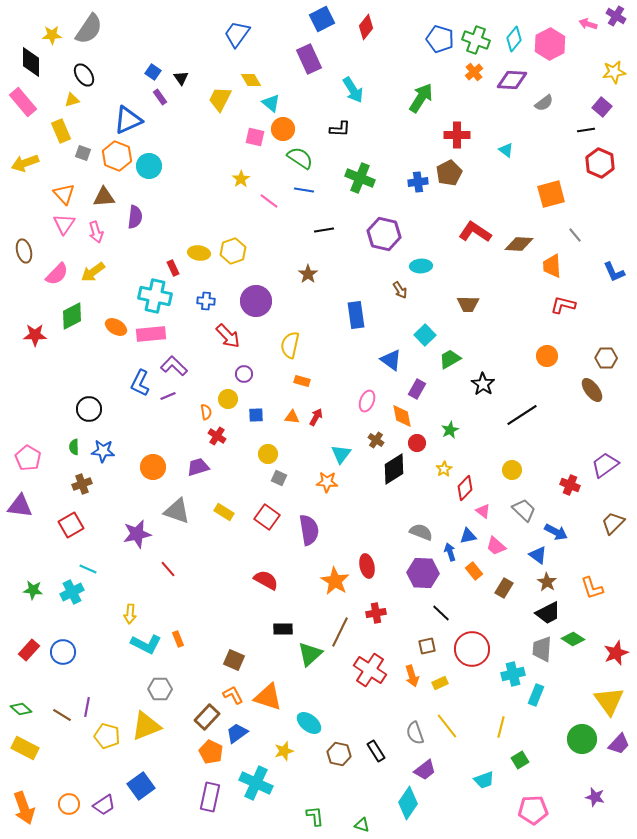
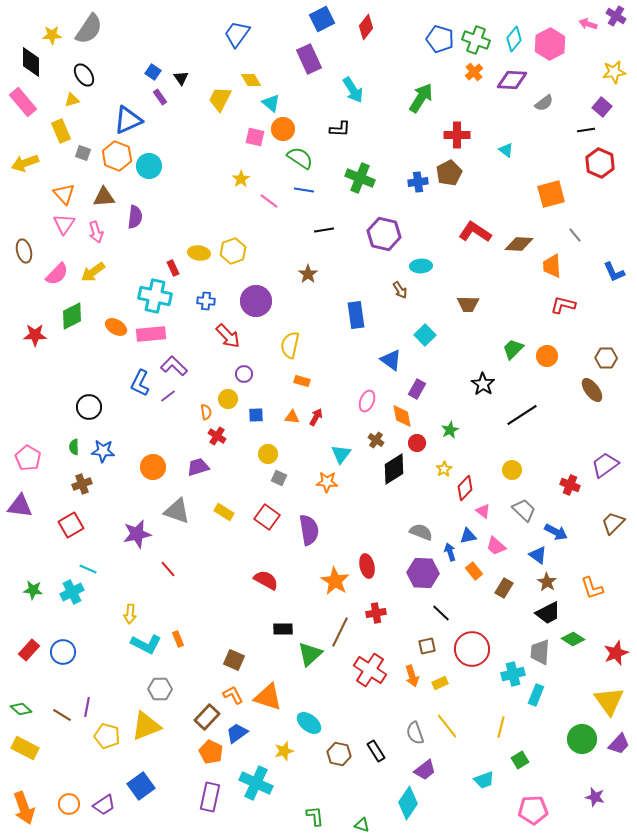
green trapezoid at (450, 359): moved 63 px right, 10 px up; rotated 15 degrees counterclockwise
purple line at (168, 396): rotated 14 degrees counterclockwise
black circle at (89, 409): moved 2 px up
gray trapezoid at (542, 649): moved 2 px left, 3 px down
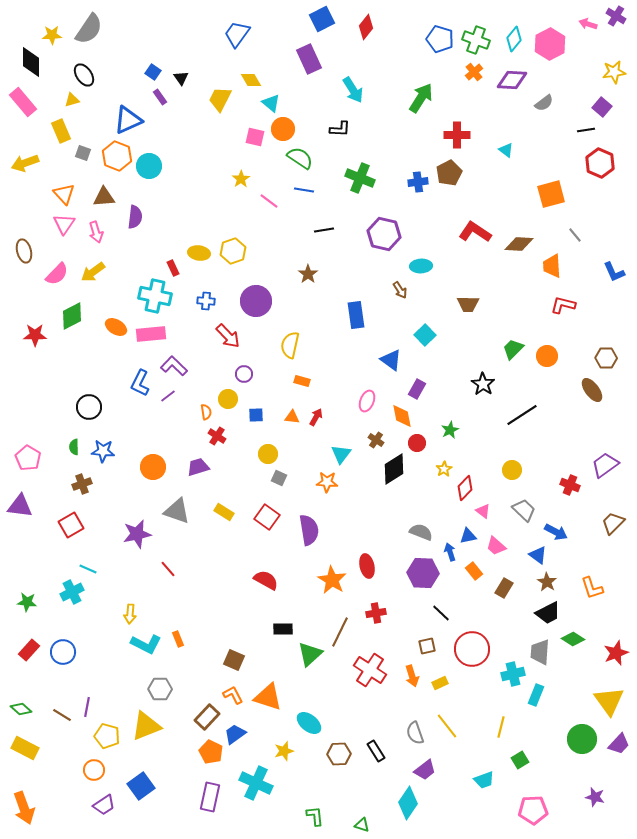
orange star at (335, 581): moved 3 px left, 1 px up
green star at (33, 590): moved 6 px left, 12 px down
blue trapezoid at (237, 733): moved 2 px left, 1 px down
brown hexagon at (339, 754): rotated 15 degrees counterclockwise
orange circle at (69, 804): moved 25 px right, 34 px up
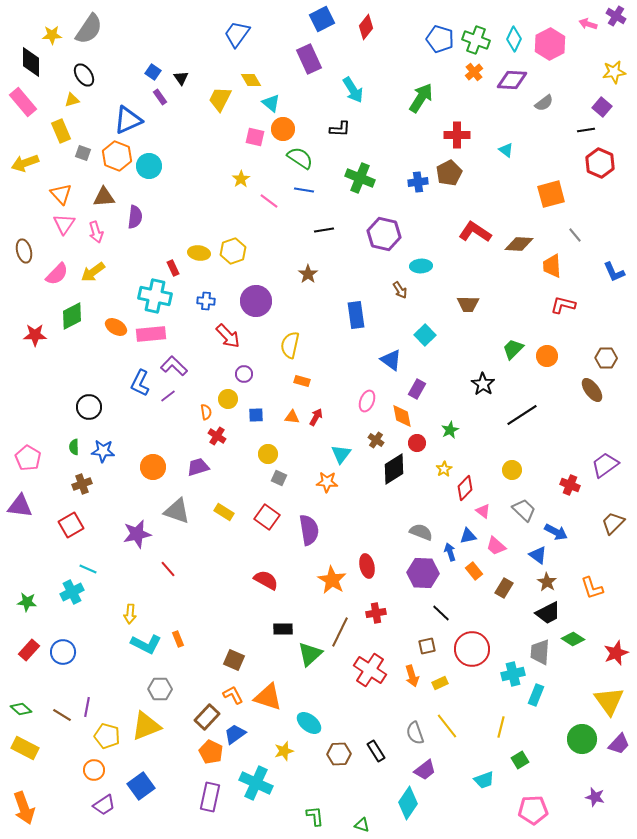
cyan diamond at (514, 39): rotated 15 degrees counterclockwise
orange triangle at (64, 194): moved 3 px left
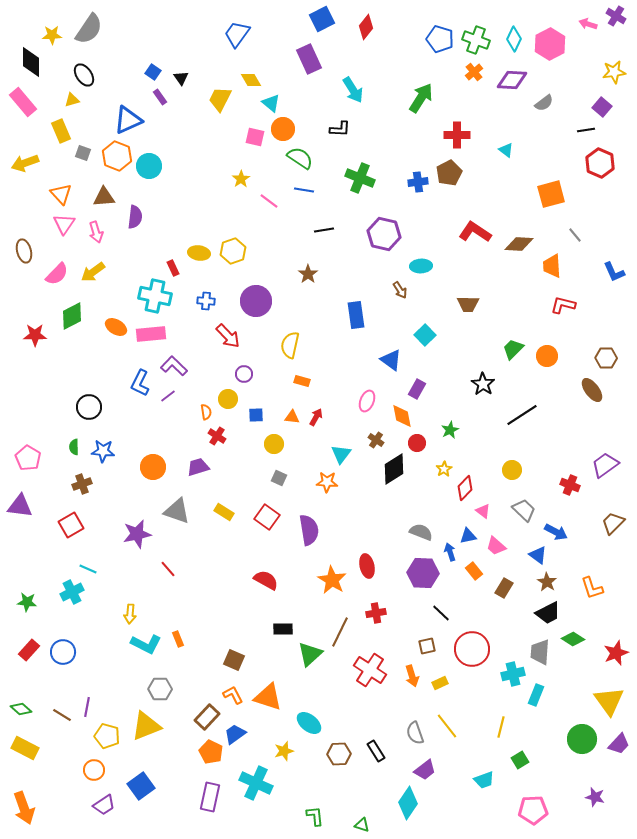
yellow circle at (268, 454): moved 6 px right, 10 px up
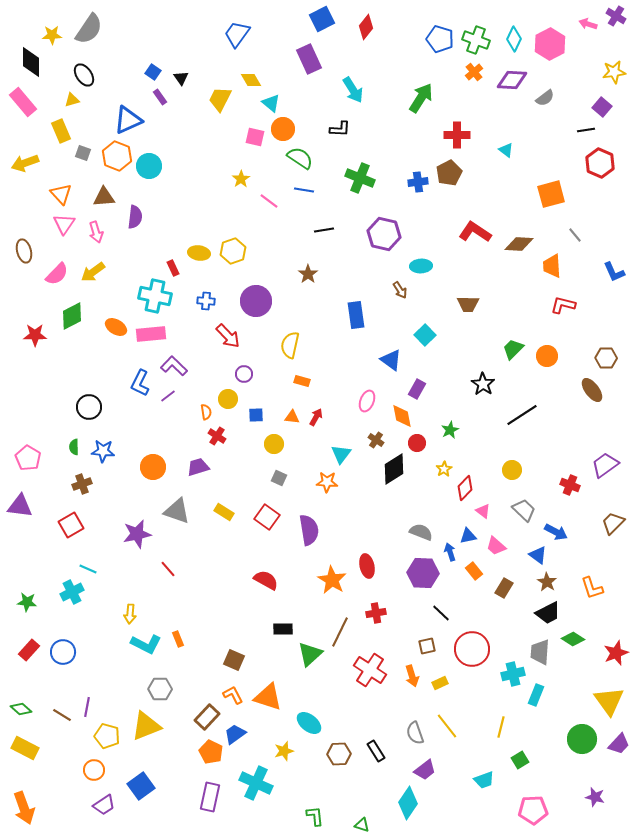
gray semicircle at (544, 103): moved 1 px right, 5 px up
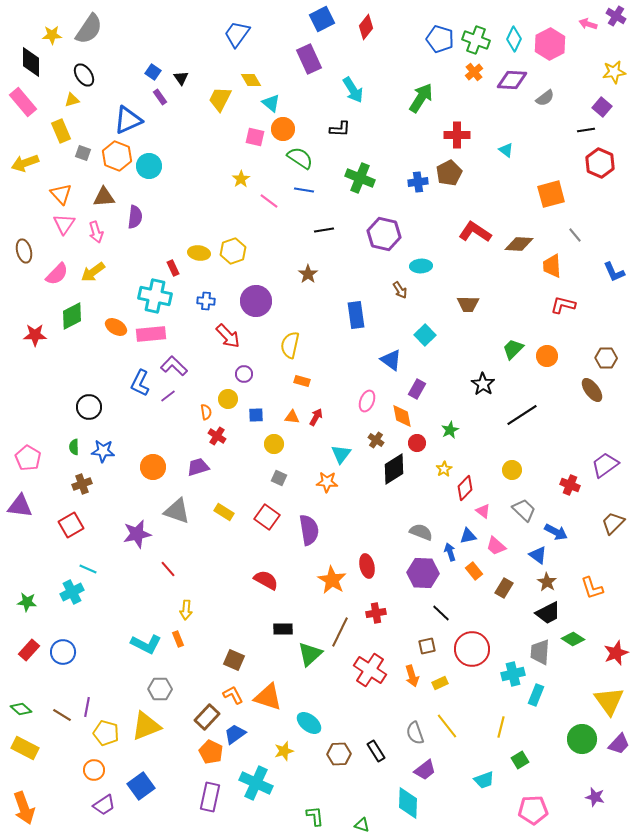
yellow arrow at (130, 614): moved 56 px right, 4 px up
yellow pentagon at (107, 736): moved 1 px left, 3 px up
cyan diamond at (408, 803): rotated 32 degrees counterclockwise
